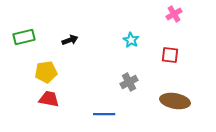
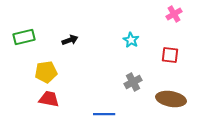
gray cross: moved 4 px right
brown ellipse: moved 4 px left, 2 px up
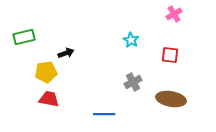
black arrow: moved 4 px left, 13 px down
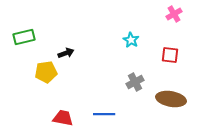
gray cross: moved 2 px right
red trapezoid: moved 14 px right, 19 px down
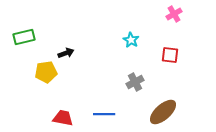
brown ellipse: moved 8 px left, 13 px down; rotated 52 degrees counterclockwise
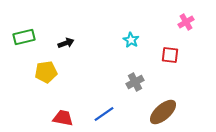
pink cross: moved 12 px right, 8 px down
black arrow: moved 10 px up
blue line: rotated 35 degrees counterclockwise
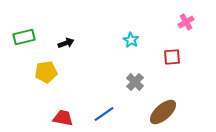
red square: moved 2 px right, 2 px down; rotated 12 degrees counterclockwise
gray cross: rotated 18 degrees counterclockwise
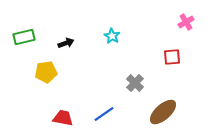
cyan star: moved 19 px left, 4 px up
gray cross: moved 1 px down
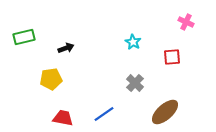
pink cross: rotated 35 degrees counterclockwise
cyan star: moved 21 px right, 6 px down
black arrow: moved 5 px down
yellow pentagon: moved 5 px right, 7 px down
brown ellipse: moved 2 px right
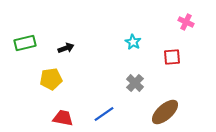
green rectangle: moved 1 px right, 6 px down
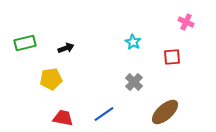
gray cross: moved 1 px left, 1 px up
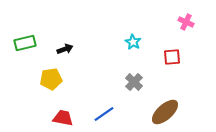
black arrow: moved 1 px left, 1 px down
